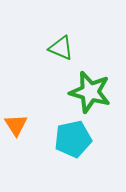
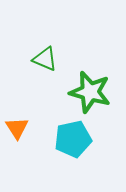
green triangle: moved 16 px left, 11 px down
orange triangle: moved 1 px right, 3 px down
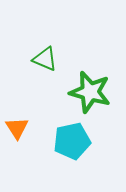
cyan pentagon: moved 1 px left, 2 px down
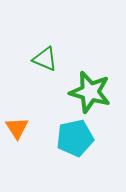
cyan pentagon: moved 3 px right, 3 px up
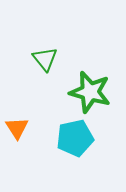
green triangle: rotated 28 degrees clockwise
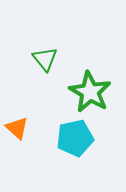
green star: rotated 15 degrees clockwise
orange triangle: rotated 15 degrees counterclockwise
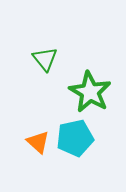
orange triangle: moved 21 px right, 14 px down
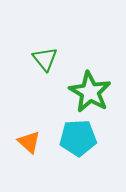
cyan pentagon: moved 3 px right; rotated 9 degrees clockwise
orange triangle: moved 9 px left
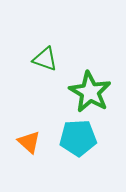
green triangle: rotated 32 degrees counterclockwise
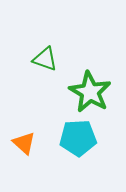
orange triangle: moved 5 px left, 1 px down
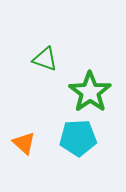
green star: rotated 6 degrees clockwise
